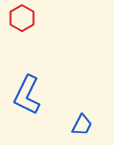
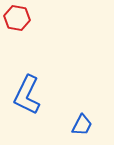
red hexagon: moved 5 px left; rotated 20 degrees counterclockwise
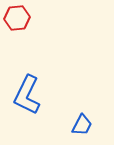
red hexagon: rotated 15 degrees counterclockwise
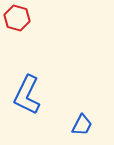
red hexagon: rotated 20 degrees clockwise
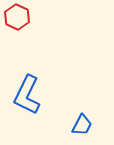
red hexagon: moved 1 px up; rotated 10 degrees clockwise
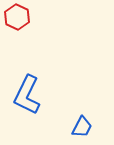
blue trapezoid: moved 2 px down
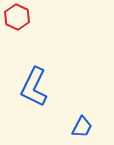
blue L-shape: moved 7 px right, 8 px up
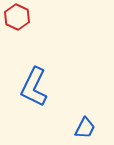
blue trapezoid: moved 3 px right, 1 px down
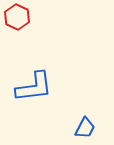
blue L-shape: rotated 123 degrees counterclockwise
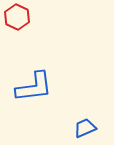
blue trapezoid: rotated 140 degrees counterclockwise
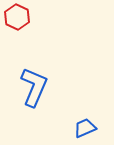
blue L-shape: rotated 60 degrees counterclockwise
